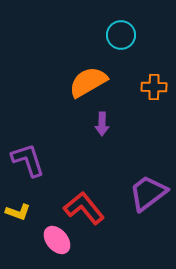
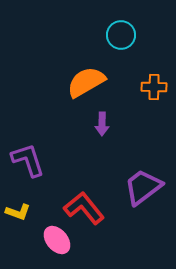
orange semicircle: moved 2 px left
purple trapezoid: moved 5 px left, 6 px up
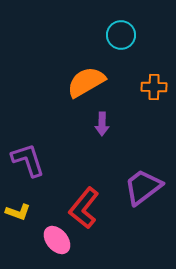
red L-shape: rotated 102 degrees counterclockwise
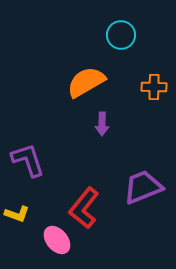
purple trapezoid: rotated 15 degrees clockwise
yellow L-shape: moved 1 px left, 2 px down
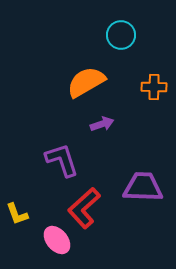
purple arrow: rotated 110 degrees counterclockwise
purple L-shape: moved 34 px right
purple trapezoid: rotated 24 degrees clockwise
red L-shape: rotated 9 degrees clockwise
yellow L-shape: rotated 50 degrees clockwise
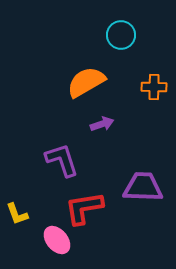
red L-shape: rotated 33 degrees clockwise
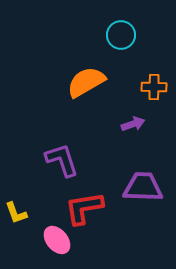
purple arrow: moved 31 px right
yellow L-shape: moved 1 px left, 1 px up
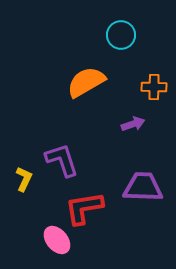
yellow L-shape: moved 8 px right, 34 px up; rotated 135 degrees counterclockwise
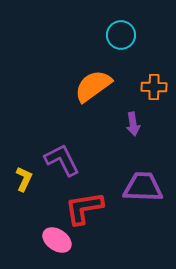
orange semicircle: moved 7 px right, 4 px down; rotated 6 degrees counterclockwise
purple arrow: rotated 100 degrees clockwise
purple L-shape: rotated 9 degrees counterclockwise
pink ellipse: rotated 16 degrees counterclockwise
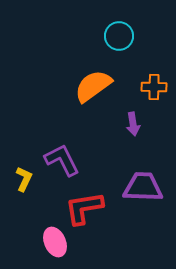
cyan circle: moved 2 px left, 1 px down
pink ellipse: moved 2 px left, 2 px down; rotated 32 degrees clockwise
